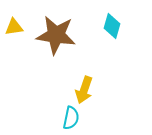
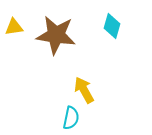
yellow arrow: rotated 132 degrees clockwise
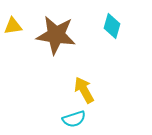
yellow triangle: moved 1 px left, 1 px up
cyan semicircle: moved 3 px right, 1 px down; rotated 60 degrees clockwise
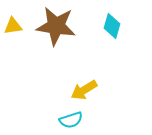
brown star: moved 9 px up
yellow arrow: rotated 92 degrees counterclockwise
cyan semicircle: moved 3 px left, 1 px down
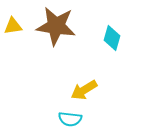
cyan diamond: moved 12 px down
cyan semicircle: moved 1 px left, 1 px up; rotated 25 degrees clockwise
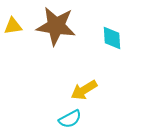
cyan diamond: rotated 20 degrees counterclockwise
cyan semicircle: rotated 35 degrees counterclockwise
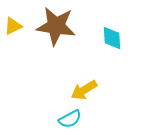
yellow triangle: rotated 18 degrees counterclockwise
